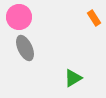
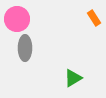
pink circle: moved 2 px left, 2 px down
gray ellipse: rotated 25 degrees clockwise
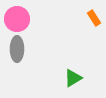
gray ellipse: moved 8 px left, 1 px down
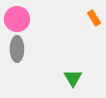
green triangle: rotated 30 degrees counterclockwise
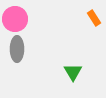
pink circle: moved 2 px left
green triangle: moved 6 px up
